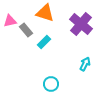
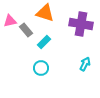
purple cross: rotated 30 degrees counterclockwise
cyan circle: moved 10 px left, 16 px up
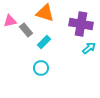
cyan arrow: moved 4 px right, 16 px up; rotated 24 degrees clockwise
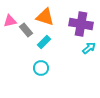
orange triangle: moved 4 px down
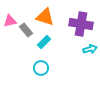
cyan arrow: moved 1 px right, 1 px down; rotated 24 degrees clockwise
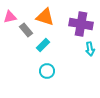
pink triangle: moved 4 px up
cyan rectangle: moved 1 px left, 3 px down
cyan arrow: rotated 96 degrees clockwise
cyan circle: moved 6 px right, 3 px down
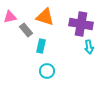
cyan rectangle: moved 2 px left, 1 px down; rotated 32 degrees counterclockwise
cyan arrow: moved 1 px left, 2 px up
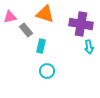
orange triangle: moved 3 px up
